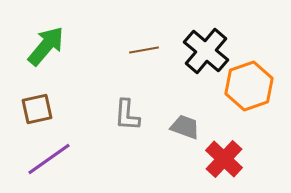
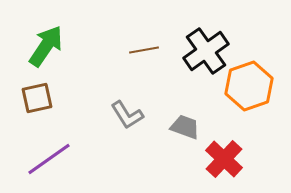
green arrow: rotated 6 degrees counterclockwise
black cross: rotated 15 degrees clockwise
brown square: moved 11 px up
gray L-shape: rotated 36 degrees counterclockwise
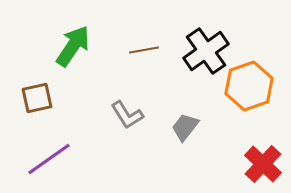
green arrow: moved 27 px right
gray trapezoid: rotated 72 degrees counterclockwise
red cross: moved 39 px right, 5 px down
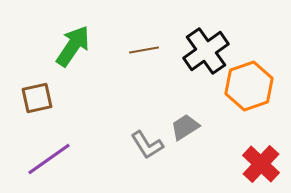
gray L-shape: moved 20 px right, 30 px down
gray trapezoid: rotated 20 degrees clockwise
red cross: moved 2 px left
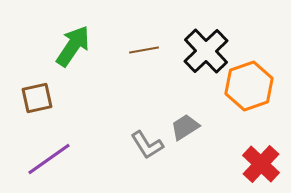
black cross: rotated 9 degrees counterclockwise
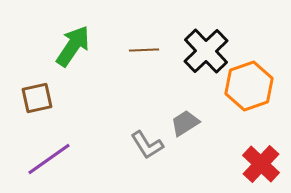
brown line: rotated 8 degrees clockwise
gray trapezoid: moved 4 px up
